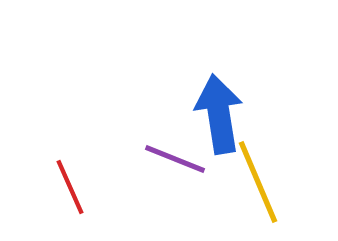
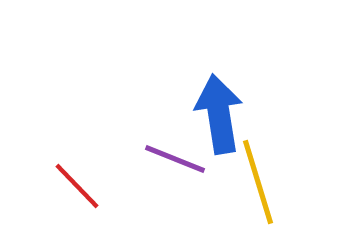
yellow line: rotated 6 degrees clockwise
red line: moved 7 px right, 1 px up; rotated 20 degrees counterclockwise
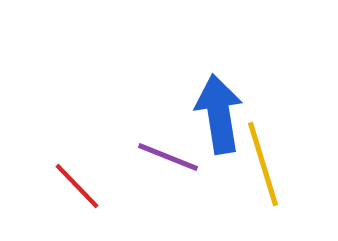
purple line: moved 7 px left, 2 px up
yellow line: moved 5 px right, 18 px up
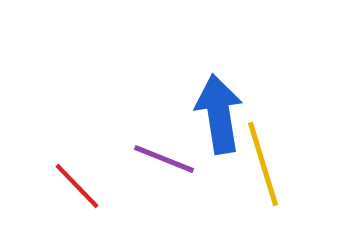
purple line: moved 4 px left, 2 px down
